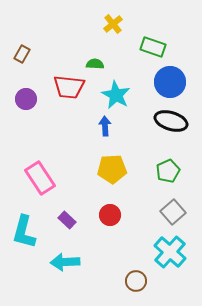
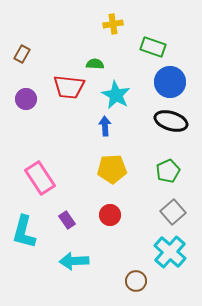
yellow cross: rotated 30 degrees clockwise
purple rectangle: rotated 12 degrees clockwise
cyan arrow: moved 9 px right, 1 px up
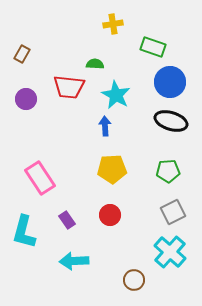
green pentagon: rotated 20 degrees clockwise
gray square: rotated 15 degrees clockwise
brown circle: moved 2 px left, 1 px up
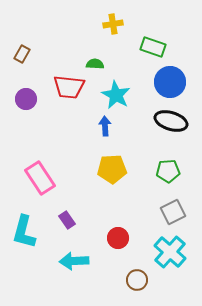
red circle: moved 8 px right, 23 px down
brown circle: moved 3 px right
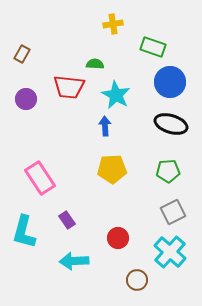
black ellipse: moved 3 px down
